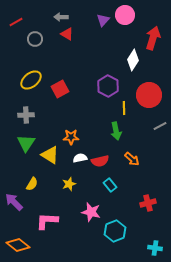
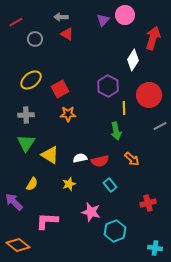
orange star: moved 3 px left, 23 px up
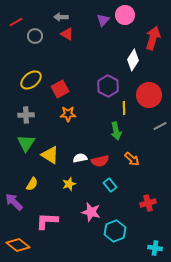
gray circle: moved 3 px up
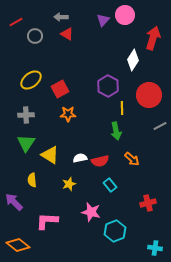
yellow line: moved 2 px left
yellow semicircle: moved 4 px up; rotated 144 degrees clockwise
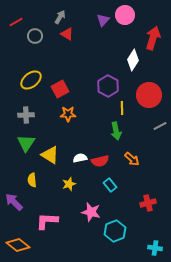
gray arrow: moved 1 px left; rotated 120 degrees clockwise
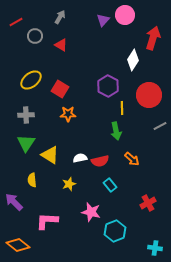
red triangle: moved 6 px left, 11 px down
red square: rotated 30 degrees counterclockwise
red cross: rotated 14 degrees counterclockwise
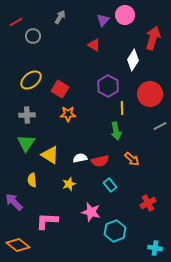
gray circle: moved 2 px left
red triangle: moved 33 px right
red circle: moved 1 px right, 1 px up
gray cross: moved 1 px right
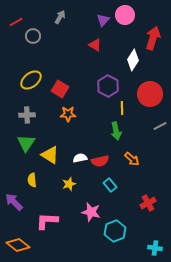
red triangle: moved 1 px right
